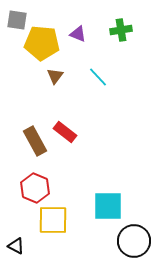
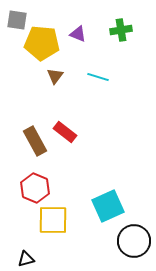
cyan line: rotated 30 degrees counterclockwise
cyan square: rotated 24 degrees counterclockwise
black triangle: moved 10 px right, 13 px down; rotated 42 degrees counterclockwise
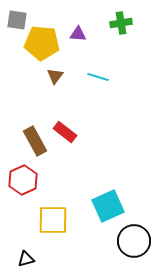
green cross: moved 7 px up
purple triangle: rotated 18 degrees counterclockwise
red hexagon: moved 12 px left, 8 px up; rotated 12 degrees clockwise
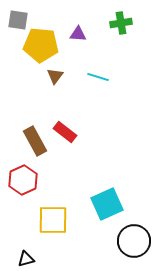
gray square: moved 1 px right
yellow pentagon: moved 1 px left, 2 px down
cyan square: moved 1 px left, 2 px up
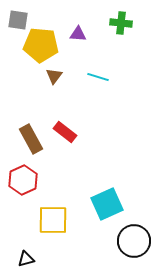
green cross: rotated 15 degrees clockwise
brown triangle: moved 1 px left
brown rectangle: moved 4 px left, 2 px up
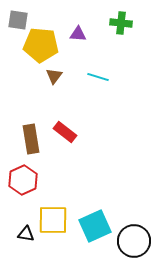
brown rectangle: rotated 20 degrees clockwise
cyan square: moved 12 px left, 22 px down
black triangle: moved 25 px up; rotated 24 degrees clockwise
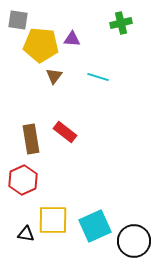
green cross: rotated 20 degrees counterclockwise
purple triangle: moved 6 px left, 5 px down
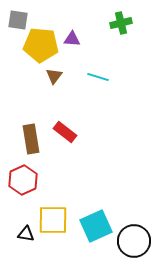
cyan square: moved 1 px right
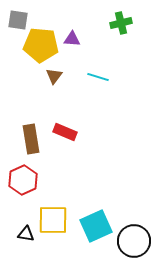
red rectangle: rotated 15 degrees counterclockwise
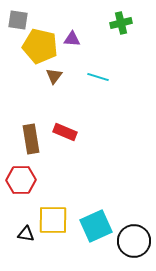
yellow pentagon: moved 1 px left, 1 px down; rotated 8 degrees clockwise
red hexagon: moved 2 px left; rotated 24 degrees clockwise
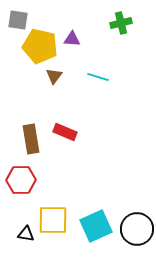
black circle: moved 3 px right, 12 px up
